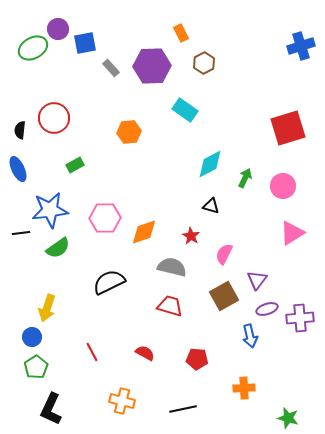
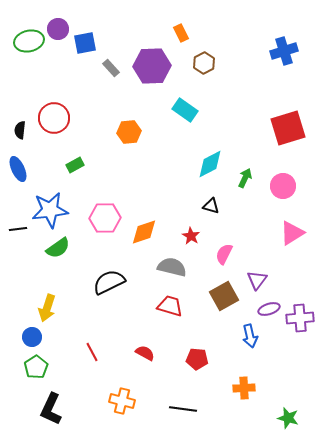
blue cross at (301, 46): moved 17 px left, 5 px down
green ellipse at (33, 48): moved 4 px left, 7 px up; rotated 16 degrees clockwise
black line at (21, 233): moved 3 px left, 4 px up
purple ellipse at (267, 309): moved 2 px right
black line at (183, 409): rotated 20 degrees clockwise
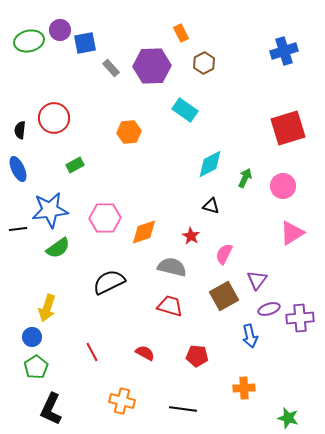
purple circle at (58, 29): moved 2 px right, 1 px down
red pentagon at (197, 359): moved 3 px up
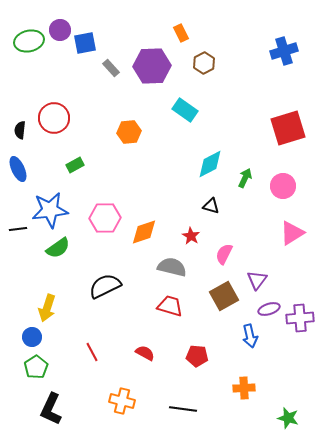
black semicircle at (109, 282): moved 4 px left, 4 px down
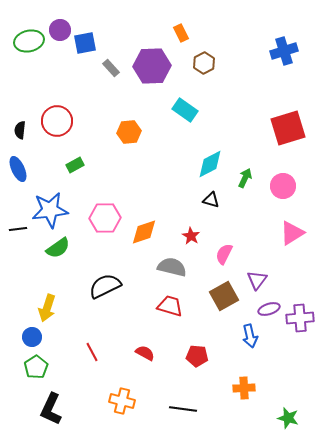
red circle at (54, 118): moved 3 px right, 3 px down
black triangle at (211, 206): moved 6 px up
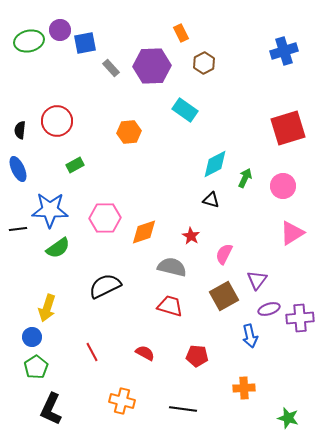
cyan diamond at (210, 164): moved 5 px right
blue star at (50, 210): rotated 9 degrees clockwise
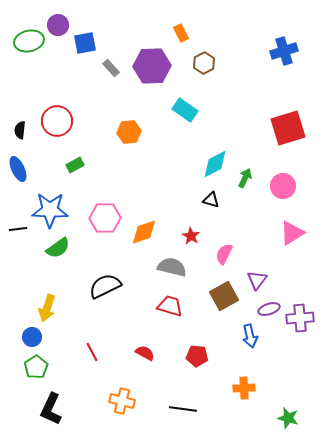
purple circle at (60, 30): moved 2 px left, 5 px up
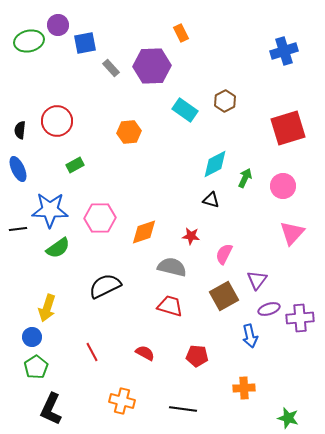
brown hexagon at (204, 63): moved 21 px right, 38 px down
pink hexagon at (105, 218): moved 5 px left
pink triangle at (292, 233): rotated 16 degrees counterclockwise
red star at (191, 236): rotated 24 degrees counterclockwise
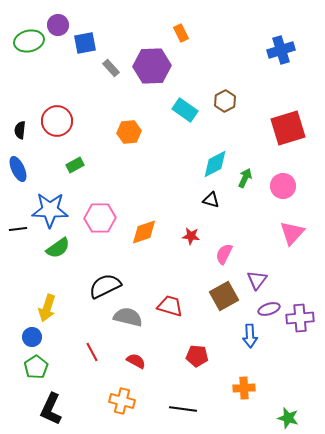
blue cross at (284, 51): moved 3 px left, 1 px up
gray semicircle at (172, 267): moved 44 px left, 50 px down
blue arrow at (250, 336): rotated 10 degrees clockwise
red semicircle at (145, 353): moved 9 px left, 8 px down
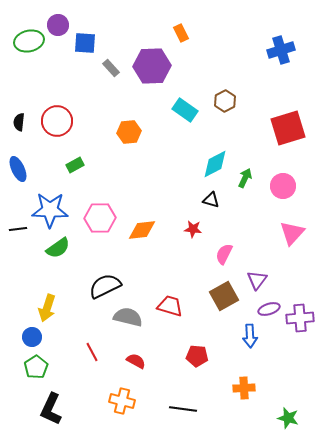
blue square at (85, 43): rotated 15 degrees clockwise
black semicircle at (20, 130): moved 1 px left, 8 px up
orange diamond at (144, 232): moved 2 px left, 2 px up; rotated 12 degrees clockwise
red star at (191, 236): moved 2 px right, 7 px up
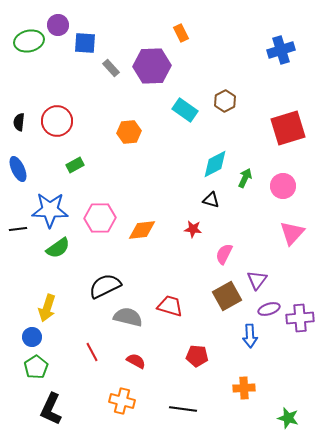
brown square at (224, 296): moved 3 px right
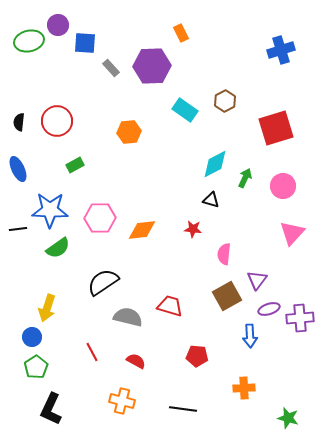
red square at (288, 128): moved 12 px left
pink semicircle at (224, 254): rotated 20 degrees counterclockwise
black semicircle at (105, 286): moved 2 px left, 4 px up; rotated 8 degrees counterclockwise
